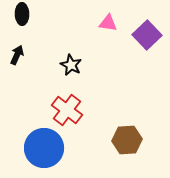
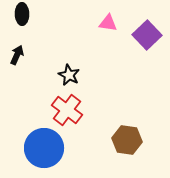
black star: moved 2 px left, 10 px down
brown hexagon: rotated 12 degrees clockwise
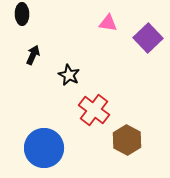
purple square: moved 1 px right, 3 px down
black arrow: moved 16 px right
red cross: moved 27 px right
brown hexagon: rotated 20 degrees clockwise
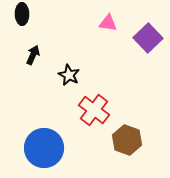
brown hexagon: rotated 8 degrees counterclockwise
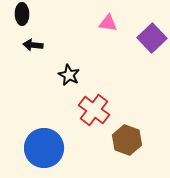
purple square: moved 4 px right
black arrow: moved 10 px up; rotated 108 degrees counterclockwise
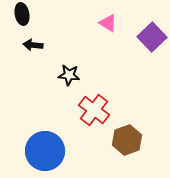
black ellipse: rotated 10 degrees counterclockwise
pink triangle: rotated 24 degrees clockwise
purple square: moved 1 px up
black star: rotated 20 degrees counterclockwise
brown hexagon: rotated 20 degrees clockwise
blue circle: moved 1 px right, 3 px down
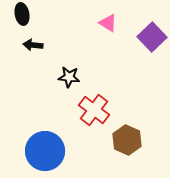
black star: moved 2 px down
brown hexagon: rotated 16 degrees counterclockwise
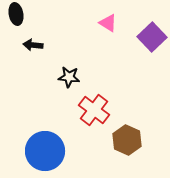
black ellipse: moved 6 px left
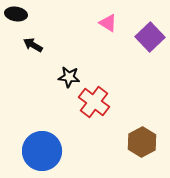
black ellipse: rotated 70 degrees counterclockwise
purple square: moved 2 px left
black arrow: rotated 24 degrees clockwise
red cross: moved 8 px up
brown hexagon: moved 15 px right, 2 px down; rotated 8 degrees clockwise
blue circle: moved 3 px left
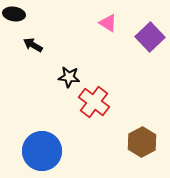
black ellipse: moved 2 px left
